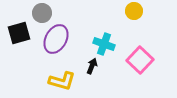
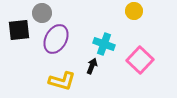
black square: moved 3 px up; rotated 10 degrees clockwise
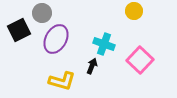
black square: rotated 20 degrees counterclockwise
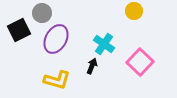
cyan cross: rotated 15 degrees clockwise
pink square: moved 2 px down
yellow L-shape: moved 5 px left, 1 px up
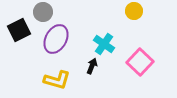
gray circle: moved 1 px right, 1 px up
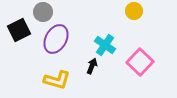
cyan cross: moved 1 px right, 1 px down
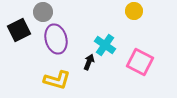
purple ellipse: rotated 44 degrees counterclockwise
pink square: rotated 16 degrees counterclockwise
black arrow: moved 3 px left, 4 px up
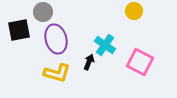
black square: rotated 15 degrees clockwise
yellow L-shape: moved 7 px up
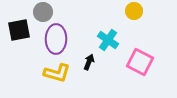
purple ellipse: rotated 16 degrees clockwise
cyan cross: moved 3 px right, 5 px up
